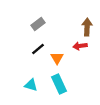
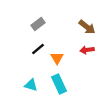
brown arrow: rotated 126 degrees clockwise
red arrow: moved 7 px right, 4 px down
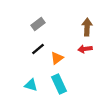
brown arrow: rotated 126 degrees counterclockwise
red arrow: moved 2 px left, 1 px up
orange triangle: rotated 24 degrees clockwise
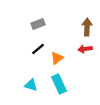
gray rectangle: rotated 16 degrees clockwise
